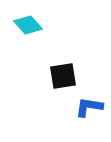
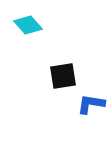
blue L-shape: moved 2 px right, 3 px up
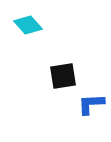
blue L-shape: rotated 12 degrees counterclockwise
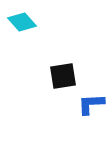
cyan diamond: moved 6 px left, 3 px up
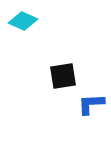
cyan diamond: moved 1 px right, 1 px up; rotated 24 degrees counterclockwise
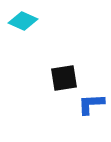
black square: moved 1 px right, 2 px down
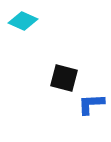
black square: rotated 24 degrees clockwise
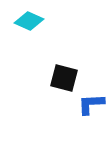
cyan diamond: moved 6 px right
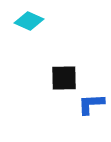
black square: rotated 16 degrees counterclockwise
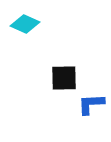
cyan diamond: moved 4 px left, 3 px down
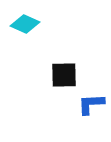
black square: moved 3 px up
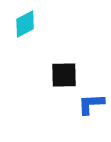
cyan diamond: rotated 52 degrees counterclockwise
